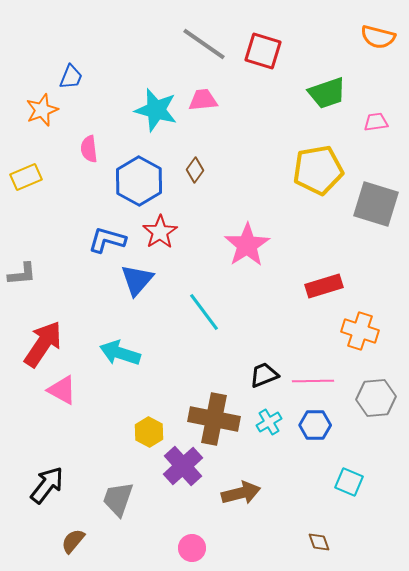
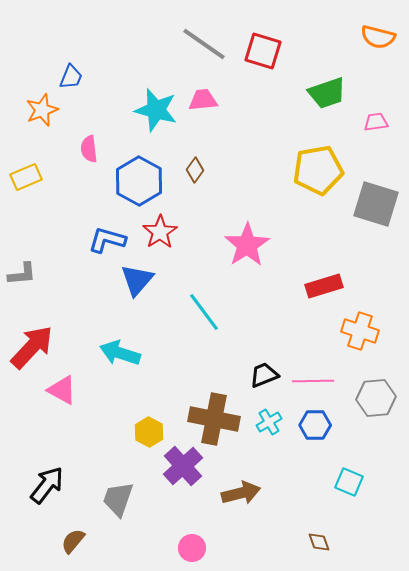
red arrow at (43, 344): moved 11 px left, 3 px down; rotated 9 degrees clockwise
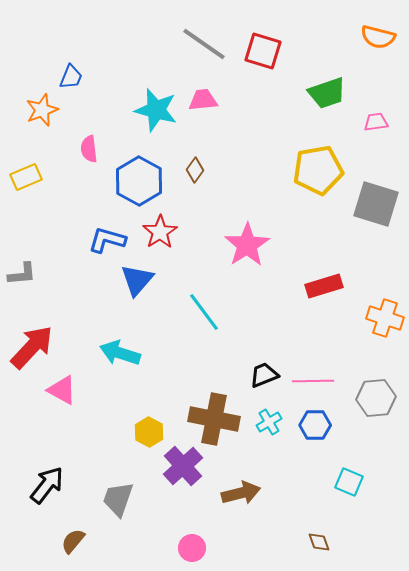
orange cross at (360, 331): moved 25 px right, 13 px up
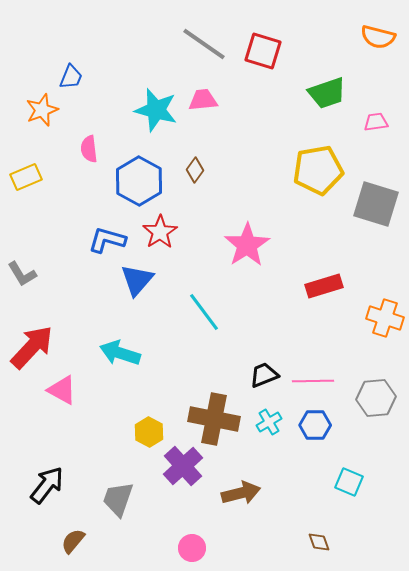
gray L-shape at (22, 274): rotated 64 degrees clockwise
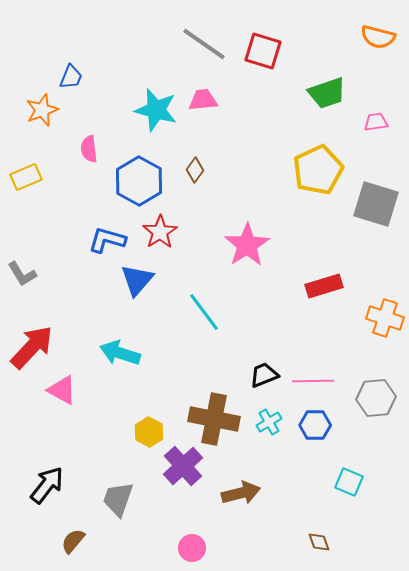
yellow pentagon at (318, 170): rotated 15 degrees counterclockwise
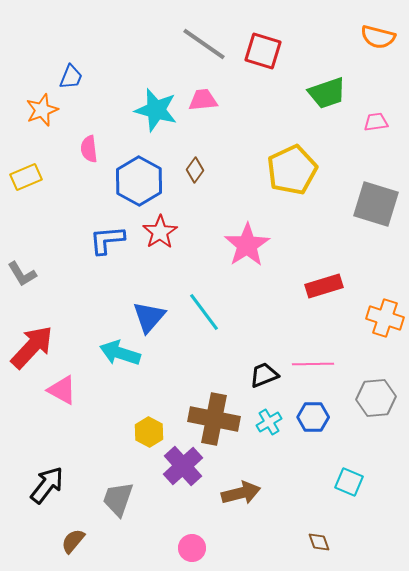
yellow pentagon at (318, 170): moved 26 px left
blue L-shape at (107, 240): rotated 21 degrees counterclockwise
blue triangle at (137, 280): moved 12 px right, 37 px down
pink line at (313, 381): moved 17 px up
blue hexagon at (315, 425): moved 2 px left, 8 px up
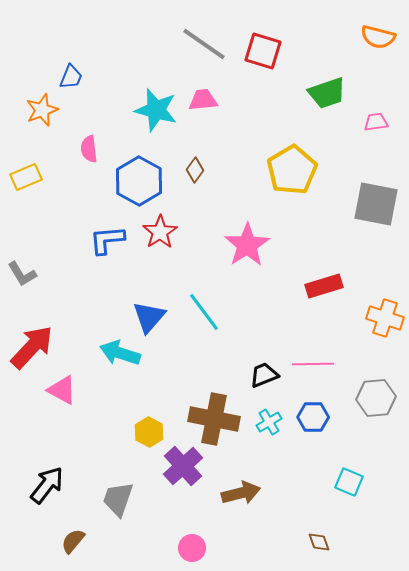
yellow pentagon at (292, 170): rotated 6 degrees counterclockwise
gray square at (376, 204): rotated 6 degrees counterclockwise
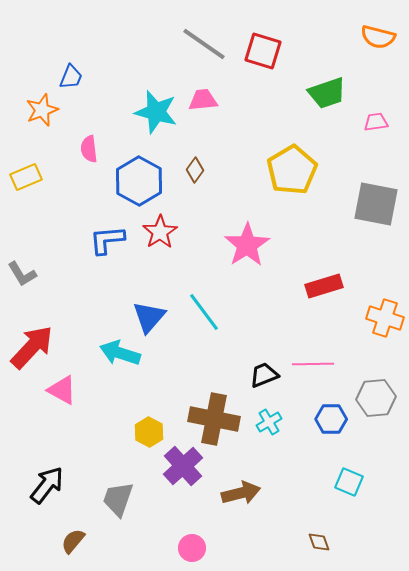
cyan star at (156, 110): moved 2 px down
blue hexagon at (313, 417): moved 18 px right, 2 px down
